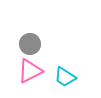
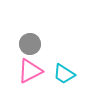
cyan trapezoid: moved 1 px left, 3 px up
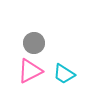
gray circle: moved 4 px right, 1 px up
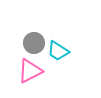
cyan trapezoid: moved 6 px left, 23 px up
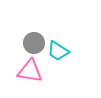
pink triangle: rotated 36 degrees clockwise
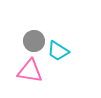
gray circle: moved 2 px up
